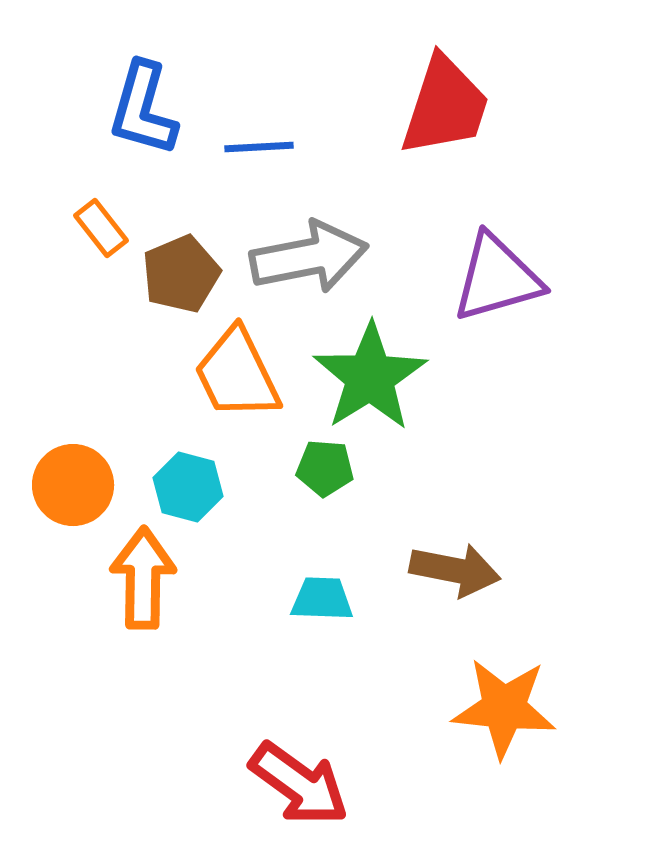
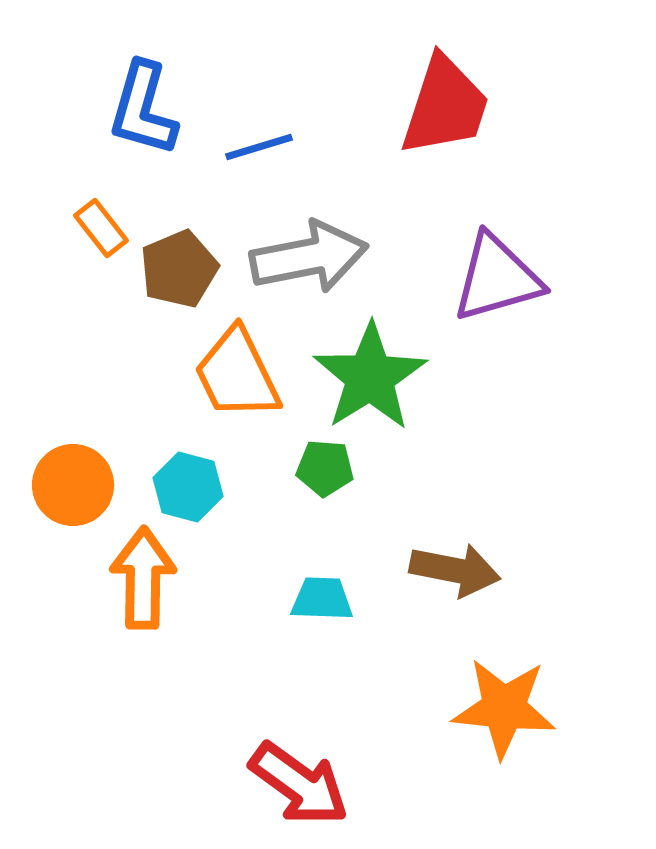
blue line: rotated 14 degrees counterclockwise
brown pentagon: moved 2 px left, 5 px up
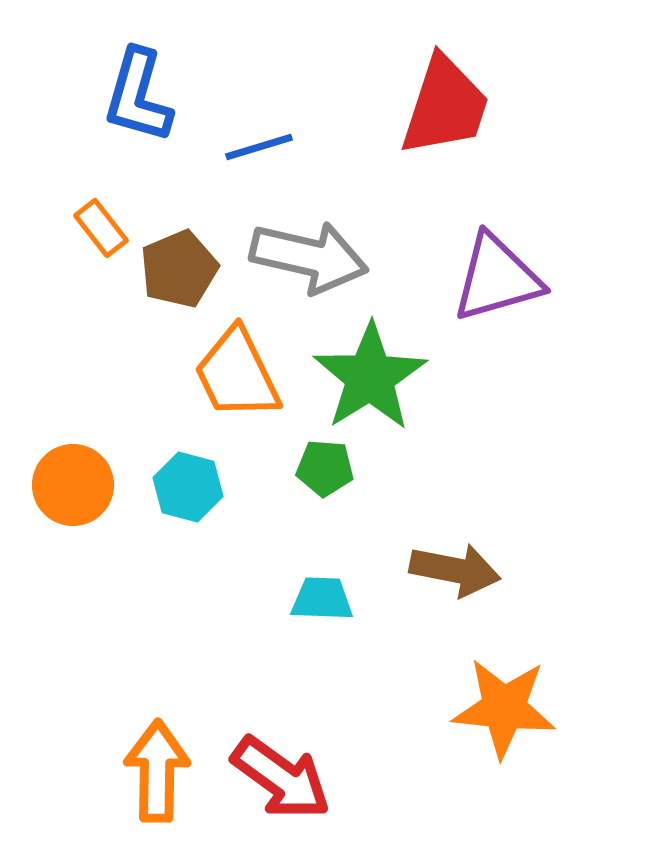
blue L-shape: moved 5 px left, 13 px up
gray arrow: rotated 24 degrees clockwise
orange arrow: moved 14 px right, 193 px down
red arrow: moved 18 px left, 6 px up
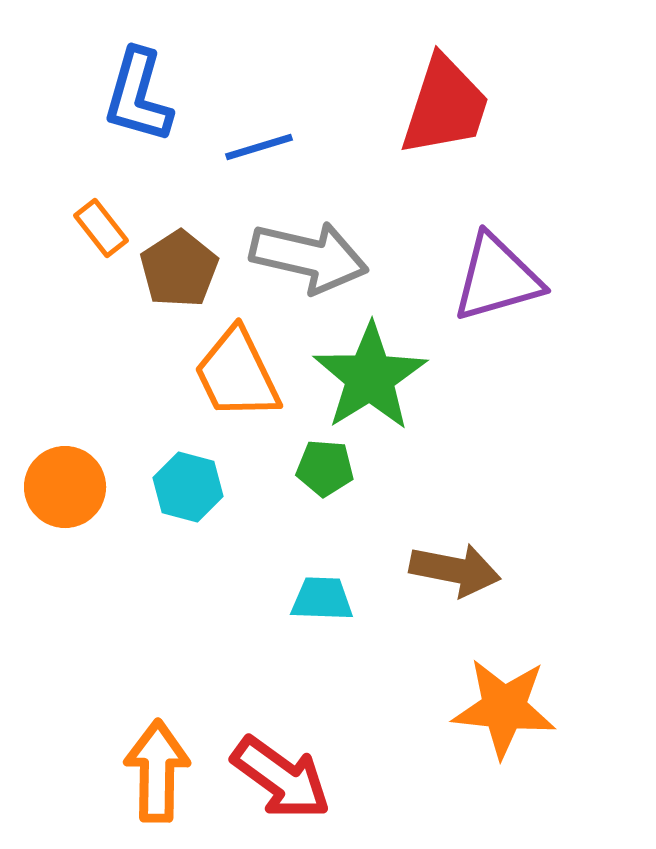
brown pentagon: rotated 10 degrees counterclockwise
orange circle: moved 8 px left, 2 px down
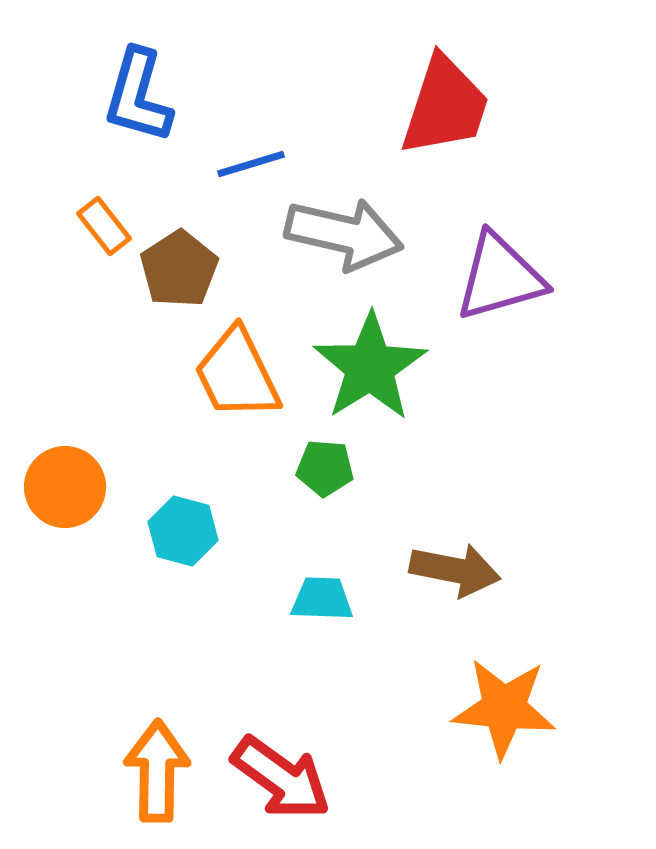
blue line: moved 8 px left, 17 px down
orange rectangle: moved 3 px right, 2 px up
gray arrow: moved 35 px right, 23 px up
purple triangle: moved 3 px right, 1 px up
green star: moved 10 px up
cyan hexagon: moved 5 px left, 44 px down
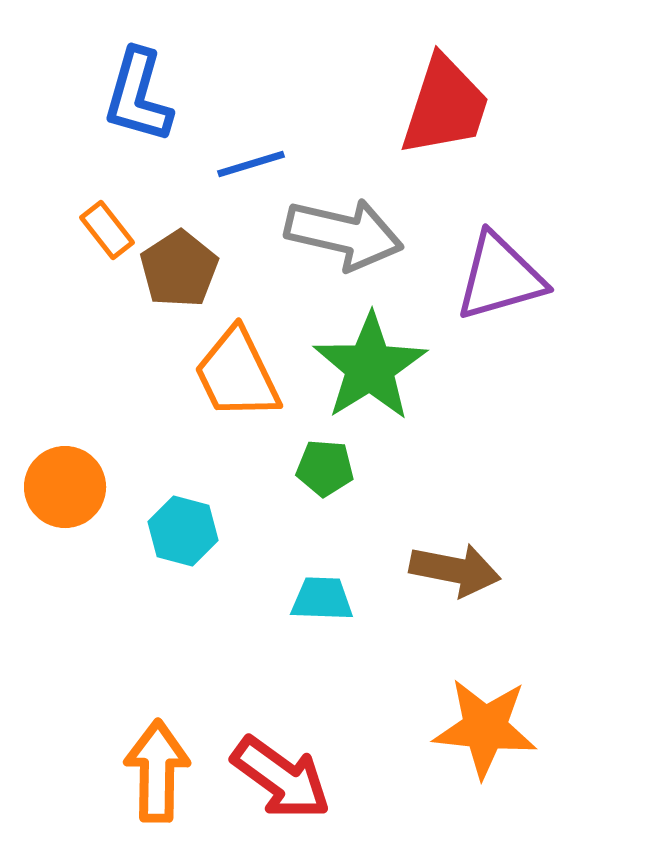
orange rectangle: moved 3 px right, 4 px down
orange star: moved 19 px left, 20 px down
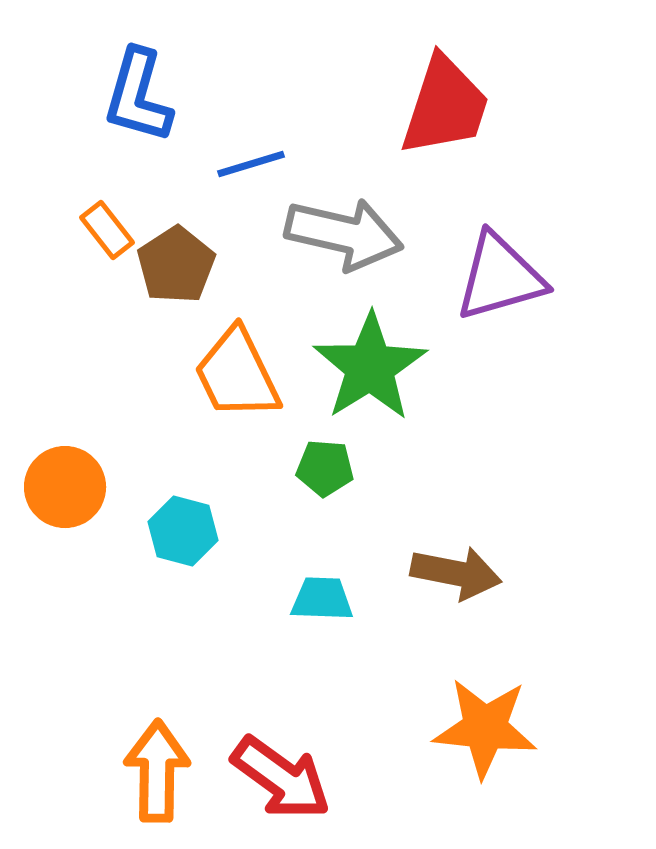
brown pentagon: moved 3 px left, 4 px up
brown arrow: moved 1 px right, 3 px down
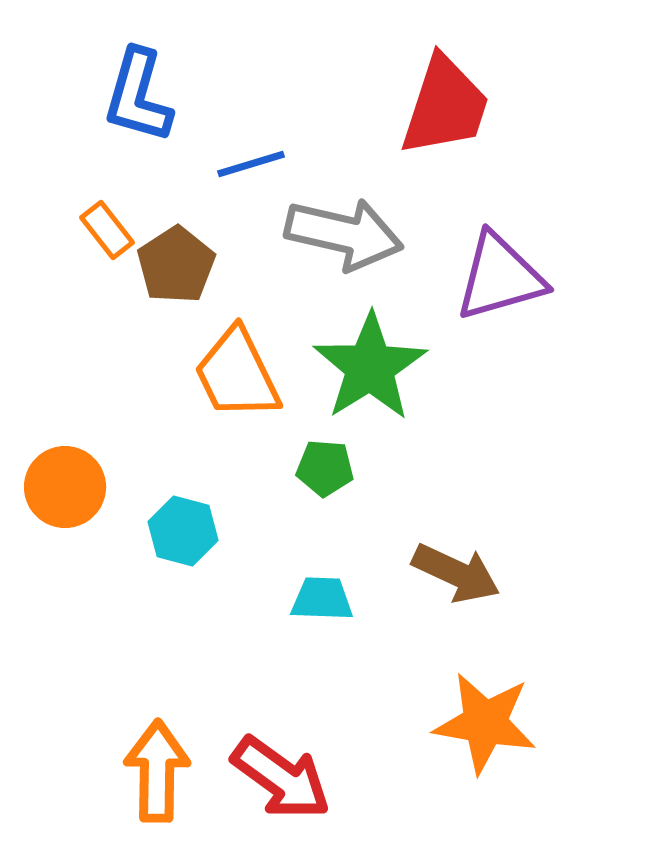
brown arrow: rotated 14 degrees clockwise
orange star: moved 5 px up; rotated 4 degrees clockwise
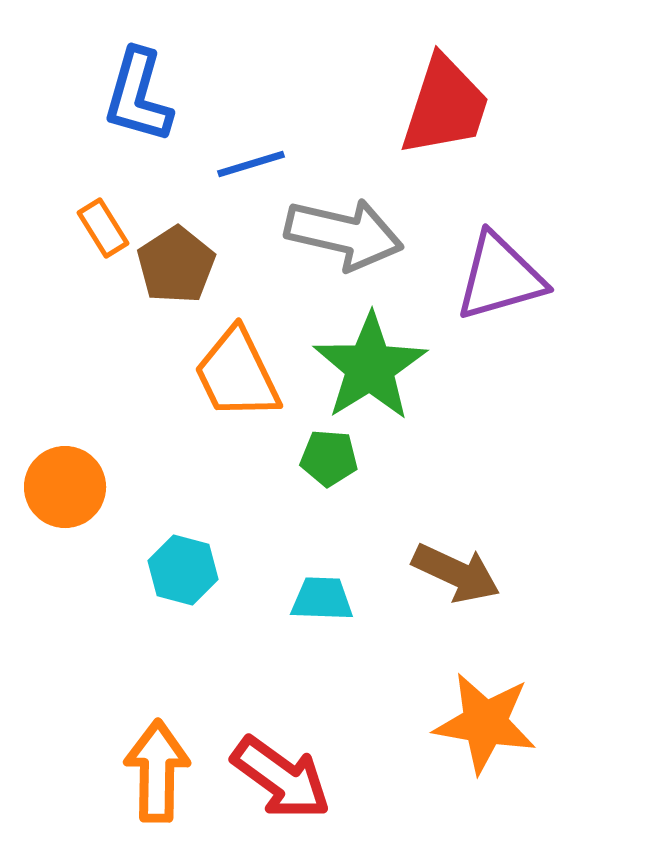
orange rectangle: moved 4 px left, 2 px up; rotated 6 degrees clockwise
green pentagon: moved 4 px right, 10 px up
cyan hexagon: moved 39 px down
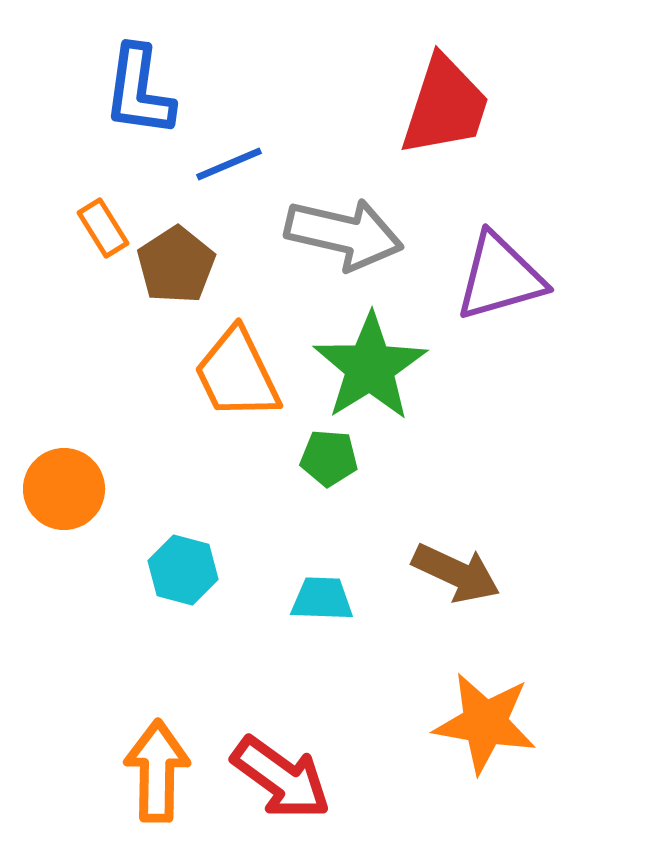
blue L-shape: moved 1 px right, 5 px up; rotated 8 degrees counterclockwise
blue line: moved 22 px left; rotated 6 degrees counterclockwise
orange circle: moved 1 px left, 2 px down
